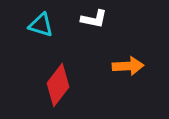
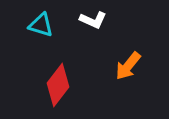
white L-shape: moved 1 px left, 1 px down; rotated 12 degrees clockwise
orange arrow: rotated 132 degrees clockwise
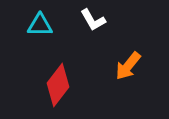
white L-shape: rotated 36 degrees clockwise
cyan triangle: moved 1 px left; rotated 16 degrees counterclockwise
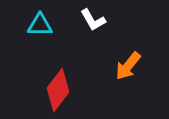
red diamond: moved 5 px down
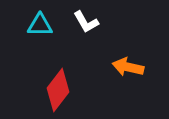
white L-shape: moved 7 px left, 2 px down
orange arrow: moved 1 px down; rotated 64 degrees clockwise
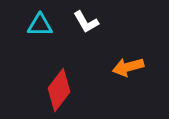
orange arrow: rotated 28 degrees counterclockwise
red diamond: moved 1 px right
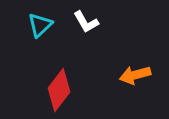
cyan triangle: rotated 44 degrees counterclockwise
orange arrow: moved 7 px right, 8 px down
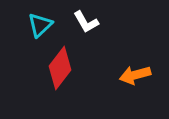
red diamond: moved 1 px right, 22 px up
